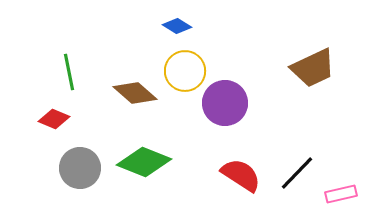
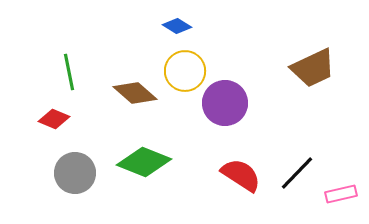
gray circle: moved 5 px left, 5 px down
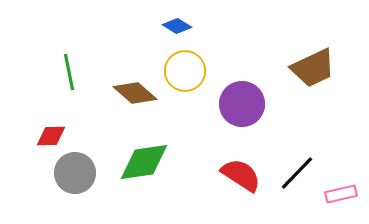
purple circle: moved 17 px right, 1 px down
red diamond: moved 3 px left, 17 px down; rotated 24 degrees counterclockwise
green diamond: rotated 30 degrees counterclockwise
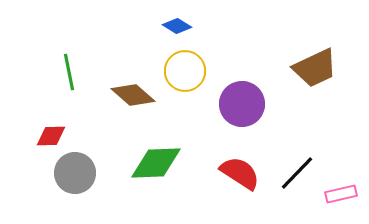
brown trapezoid: moved 2 px right
brown diamond: moved 2 px left, 2 px down
green diamond: moved 12 px right, 1 px down; rotated 6 degrees clockwise
red semicircle: moved 1 px left, 2 px up
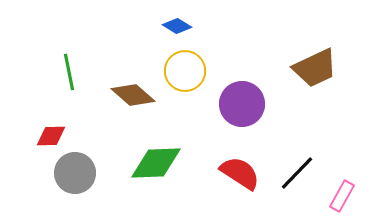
pink rectangle: moved 1 px right, 2 px down; rotated 48 degrees counterclockwise
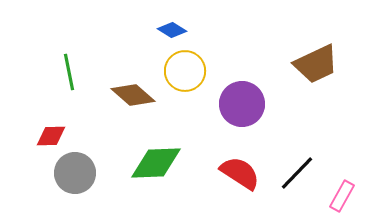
blue diamond: moved 5 px left, 4 px down
brown trapezoid: moved 1 px right, 4 px up
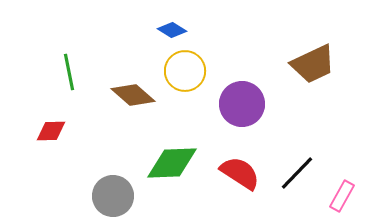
brown trapezoid: moved 3 px left
red diamond: moved 5 px up
green diamond: moved 16 px right
gray circle: moved 38 px right, 23 px down
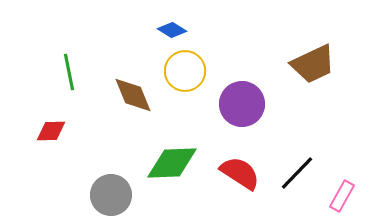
brown diamond: rotated 27 degrees clockwise
gray circle: moved 2 px left, 1 px up
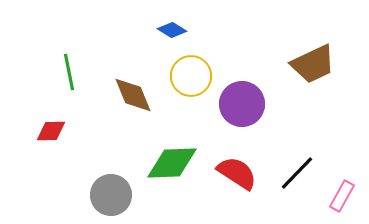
yellow circle: moved 6 px right, 5 px down
red semicircle: moved 3 px left
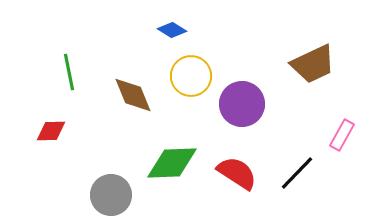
pink rectangle: moved 61 px up
